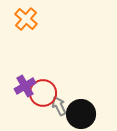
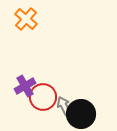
red circle: moved 4 px down
gray arrow: moved 5 px right
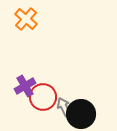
gray arrow: moved 1 px down
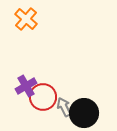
purple cross: moved 1 px right
black circle: moved 3 px right, 1 px up
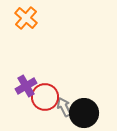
orange cross: moved 1 px up
red circle: moved 2 px right
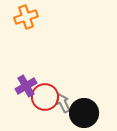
orange cross: moved 1 px up; rotated 30 degrees clockwise
gray arrow: moved 1 px left, 4 px up
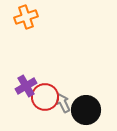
black circle: moved 2 px right, 3 px up
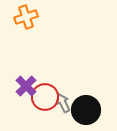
purple cross: rotated 15 degrees counterclockwise
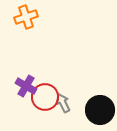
purple cross: rotated 15 degrees counterclockwise
black circle: moved 14 px right
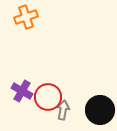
purple cross: moved 4 px left, 5 px down
red circle: moved 3 px right
gray arrow: moved 7 px down; rotated 36 degrees clockwise
